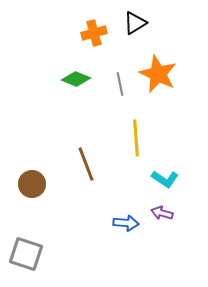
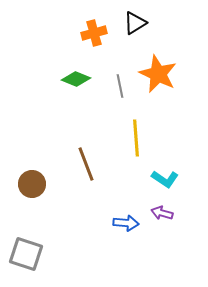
gray line: moved 2 px down
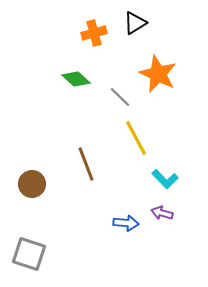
green diamond: rotated 20 degrees clockwise
gray line: moved 11 px down; rotated 35 degrees counterclockwise
yellow line: rotated 24 degrees counterclockwise
cyan L-shape: rotated 12 degrees clockwise
gray square: moved 3 px right
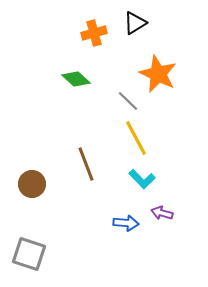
gray line: moved 8 px right, 4 px down
cyan L-shape: moved 23 px left
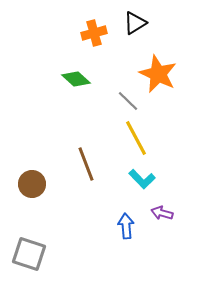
blue arrow: moved 3 px down; rotated 100 degrees counterclockwise
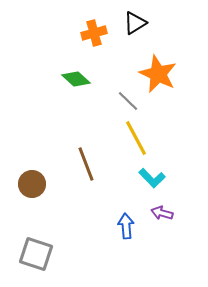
cyan L-shape: moved 10 px right, 1 px up
gray square: moved 7 px right
